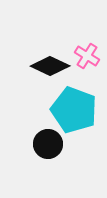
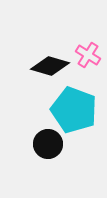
pink cross: moved 1 px right, 1 px up
black diamond: rotated 9 degrees counterclockwise
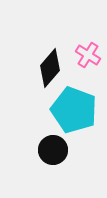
black diamond: moved 2 px down; rotated 66 degrees counterclockwise
black circle: moved 5 px right, 6 px down
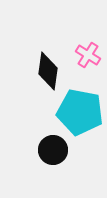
black diamond: moved 2 px left, 3 px down; rotated 33 degrees counterclockwise
cyan pentagon: moved 6 px right, 2 px down; rotated 9 degrees counterclockwise
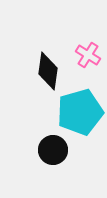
cyan pentagon: rotated 27 degrees counterclockwise
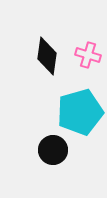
pink cross: rotated 15 degrees counterclockwise
black diamond: moved 1 px left, 15 px up
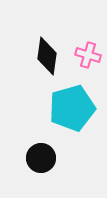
cyan pentagon: moved 8 px left, 4 px up
black circle: moved 12 px left, 8 px down
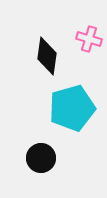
pink cross: moved 1 px right, 16 px up
